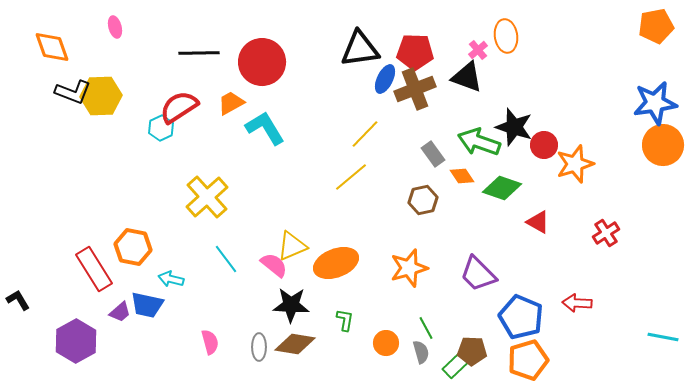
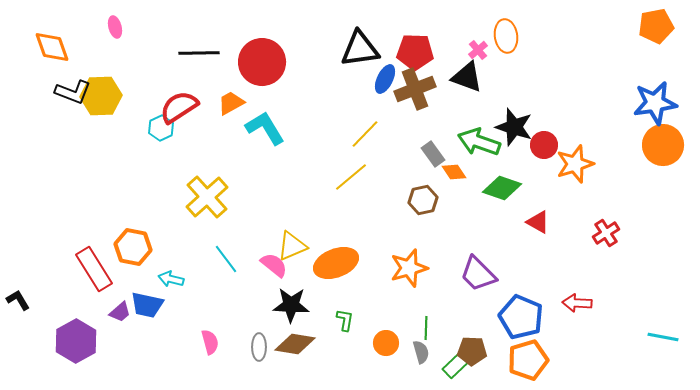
orange diamond at (462, 176): moved 8 px left, 4 px up
green line at (426, 328): rotated 30 degrees clockwise
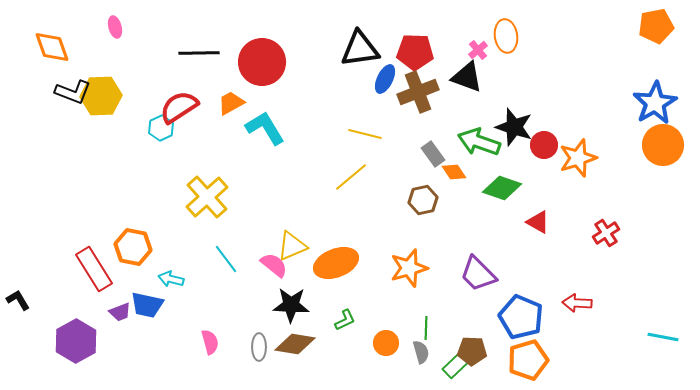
brown cross at (415, 89): moved 3 px right, 3 px down
blue star at (655, 103): rotated 21 degrees counterclockwise
yellow line at (365, 134): rotated 60 degrees clockwise
orange star at (575, 164): moved 3 px right, 6 px up
purple trapezoid at (120, 312): rotated 20 degrees clockwise
green L-shape at (345, 320): rotated 55 degrees clockwise
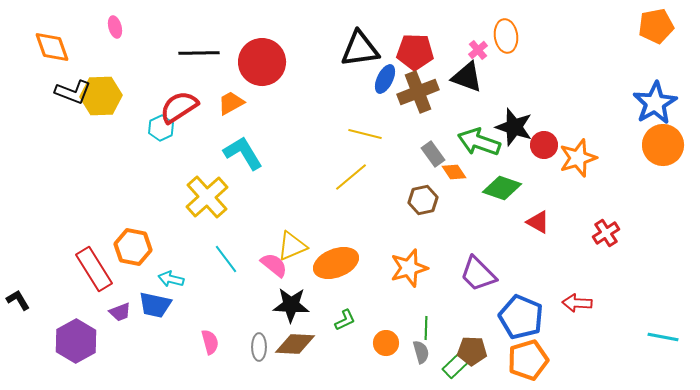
cyan L-shape at (265, 128): moved 22 px left, 25 px down
blue trapezoid at (147, 305): moved 8 px right
brown diamond at (295, 344): rotated 6 degrees counterclockwise
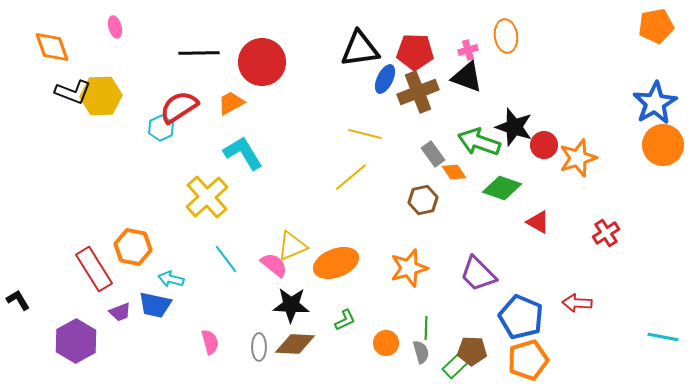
pink cross at (478, 50): moved 10 px left; rotated 24 degrees clockwise
